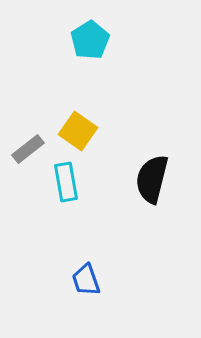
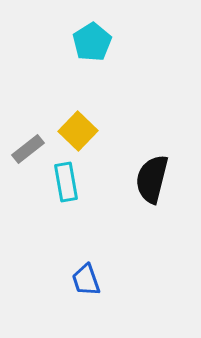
cyan pentagon: moved 2 px right, 2 px down
yellow square: rotated 9 degrees clockwise
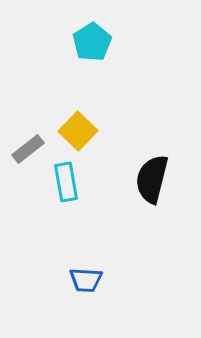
blue trapezoid: rotated 68 degrees counterclockwise
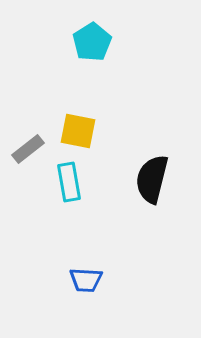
yellow square: rotated 33 degrees counterclockwise
cyan rectangle: moved 3 px right
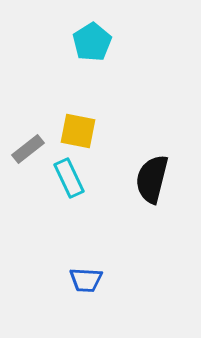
cyan rectangle: moved 4 px up; rotated 15 degrees counterclockwise
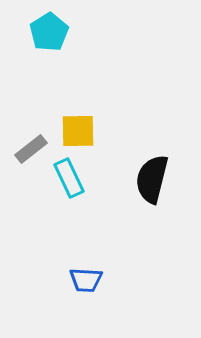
cyan pentagon: moved 43 px left, 10 px up
yellow square: rotated 12 degrees counterclockwise
gray rectangle: moved 3 px right
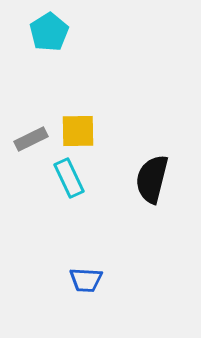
gray rectangle: moved 10 px up; rotated 12 degrees clockwise
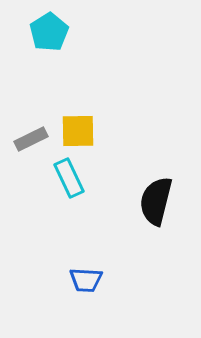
black semicircle: moved 4 px right, 22 px down
